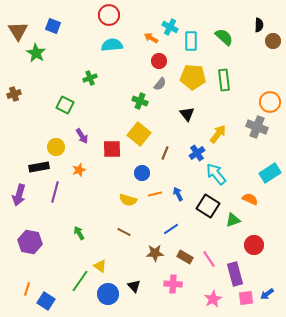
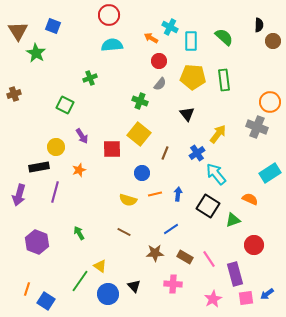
blue arrow at (178, 194): rotated 32 degrees clockwise
purple hexagon at (30, 242): moved 7 px right; rotated 10 degrees clockwise
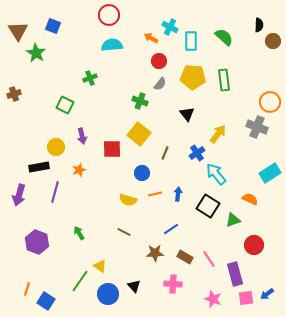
purple arrow at (82, 136): rotated 21 degrees clockwise
pink star at (213, 299): rotated 24 degrees counterclockwise
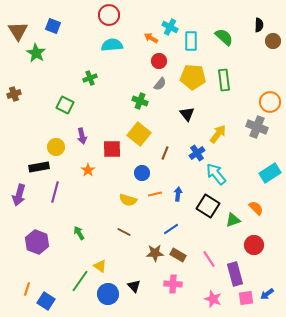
orange star at (79, 170): moved 9 px right; rotated 16 degrees counterclockwise
orange semicircle at (250, 199): moved 6 px right, 9 px down; rotated 21 degrees clockwise
brown rectangle at (185, 257): moved 7 px left, 2 px up
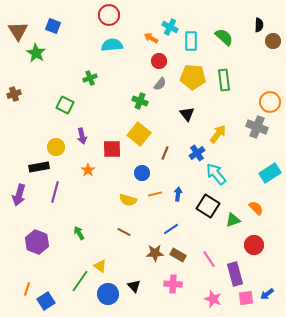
blue square at (46, 301): rotated 24 degrees clockwise
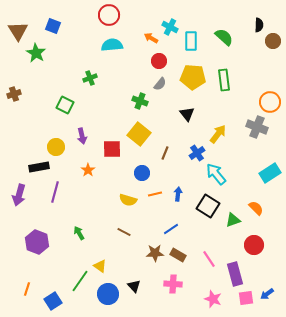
blue square at (46, 301): moved 7 px right
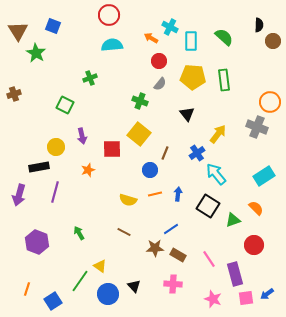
orange star at (88, 170): rotated 16 degrees clockwise
blue circle at (142, 173): moved 8 px right, 3 px up
cyan rectangle at (270, 173): moved 6 px left, 3 px down
brown star at (155, 253): moved 5 px up
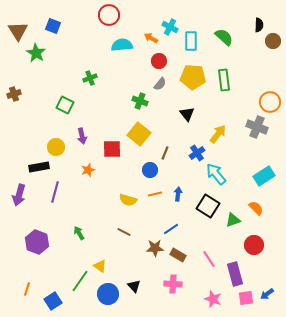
cyan semicircle at (112, 45): moved 10 px right
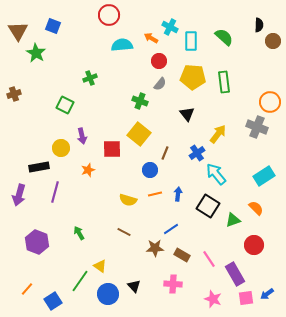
green rectangle at (224, 80): moved 2 px down
yellow circle at (56, 147): moved 5 px right, 1 px down
brown rectangle at (178, 255): moved 4 px right
purple rectangle at (235, 274): rotated 15 degrees counterclockwise
orange line at (27, 289): rotated 24 degrees clockwise
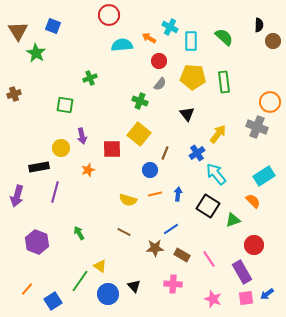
orange arrow at (151, 38): moved 2 px left
green square at (65, 105): rotated 18 degrees counterclockwise
purple arrow at (19, 195): moved 2 px left, 1 px down
orange semicircle at (256, 208): moved 3 px left, 7 px up
purple rectangle at (235, 274): moved 7 px right, 2 px up
